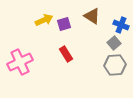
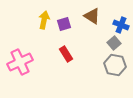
yellow arrow: rotated 54 degrees counterclockwise
gray hexagon: rotated 15 degrees clockwise
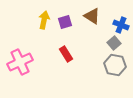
purple square: moved 1 px right, 2 px up
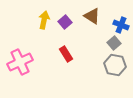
purple square: rotated 24 degrees counterclockwise
